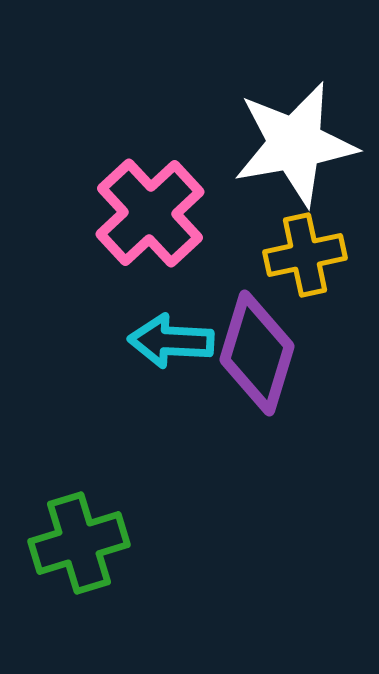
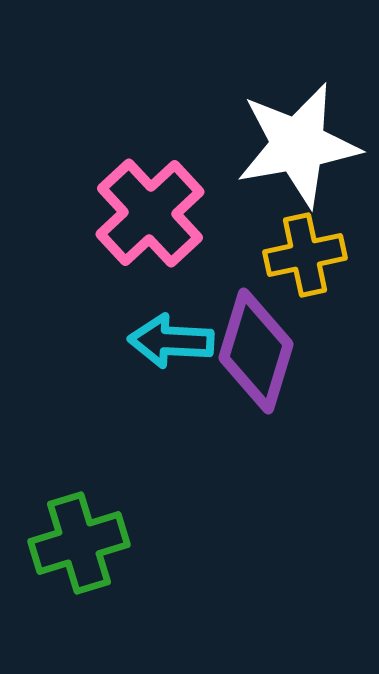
white star: moved 3 px right, 1 px down
purple diamond: moved 1 px left, 2 px up
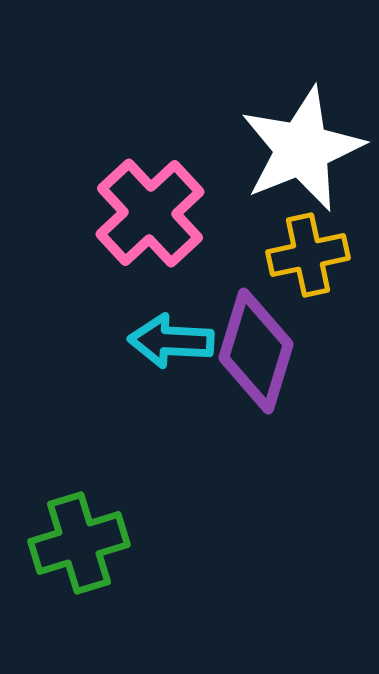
white star: moved 4 px right, 4 px down; rotated 12 degrees counterclockwise
yellow cross: moved 3 px right
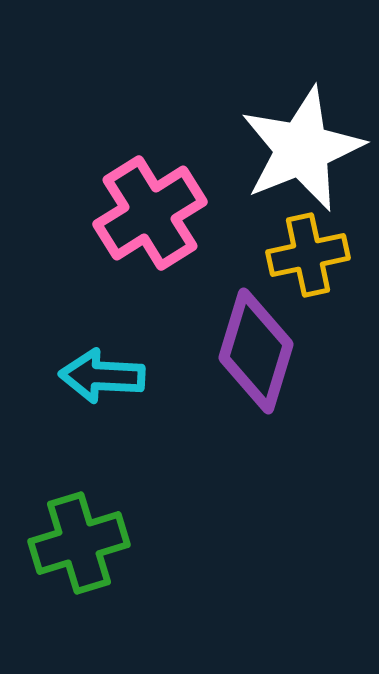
pink cross: rotated 11 degrees clockwise
cyan arrow: moved 69 px left, 35 px down
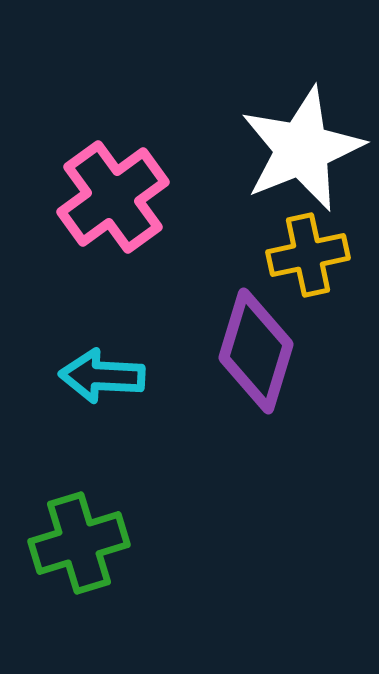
pink cross: moved 37 px left, 16 px up; rotated 4 degrees counterclockwise
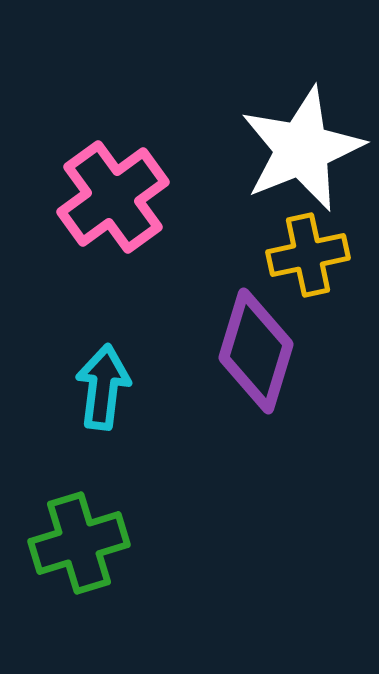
cyan arrow: moved 1 px right, 11 px down; rotated 94 degrees clockwise
